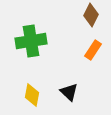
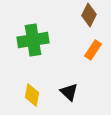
brown diamond: moved 2 px left
green cross: moved 2 px right, 1 px up
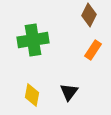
black triangle: rotated 24 degrees clockwise
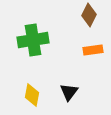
orange rectangle: rotated 48 degrees clockwise
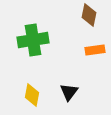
brown diamond: rotated 15 degrees counterclockwise
orange rectangle: moved 2 px right
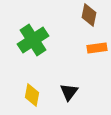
green cross: rotated 24 degrees counterclockwise
orange rectangle: moved 2 px right, 2 px up
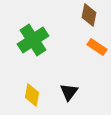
orange rectangle: moved 1 px up; rotated 42 degrees clockwise
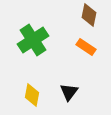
orange rectangle: moved 11 px left
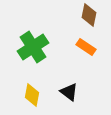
green cross: moved 7 px down
black triangle: rotated 30 degrees counterclockwise
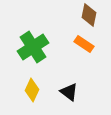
orange rectangle: moved 2 px left, 3 px up
yellow diamond: moved 5 px up; rotated 15 degrees clockwise
